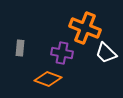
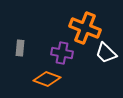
orange diamond: moved 1 px left
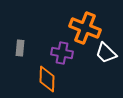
orange diamond: rotated 72 degrees clockwise
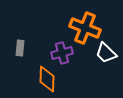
purple cross: rotated 25 degrees counterclockwise
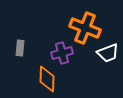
white trapezoid: moved 2 px right; rotated 65 degrees counterclockwise
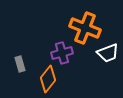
gray rectangle: moved 16 px down; rotated 21 degrees counterclockwise
orange diamond: moved 1 px right; rotated 36 degrees clockwise
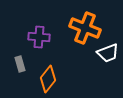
purple cross: moved 23 px left, 16 px up; rotated 20 degrees clockwise
